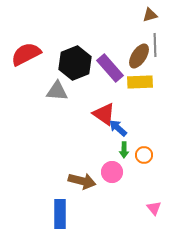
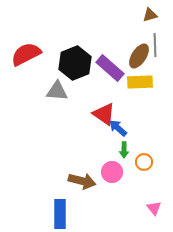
purple rectangle: rotated 8 degrees counterclockwise
orange circle: moved 7 px down
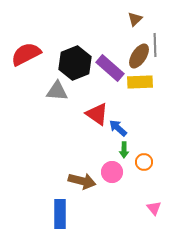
brown triangle: moved 15 px left, 4 px down; rotated 28 degrees counterclockwise
red triangle: moved 7 px left
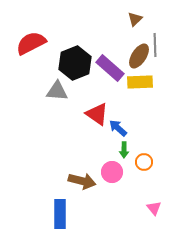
red semicircle: moved 5 px right, 11 px up
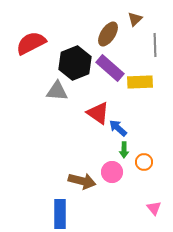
brown ellipse: moved 31 px left, 22 px up
red triangle: moved 1 px right, 1 px up
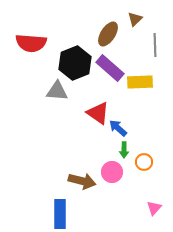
red semicircle: rotated 148 degrees counterclockwise
pink triangle: rotated 21 degrees clockwise
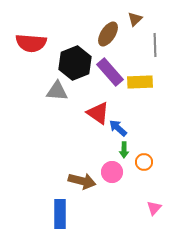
purple rectangle: moved 4 px down; rotated 8 degrees clockwise
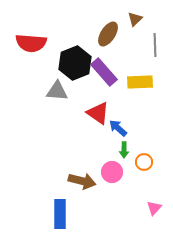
purple rectangle: moved 6 px left
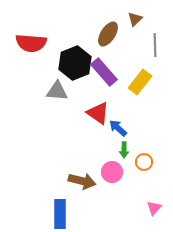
yellow rectangle: rotated 50 degrees counterclockwise
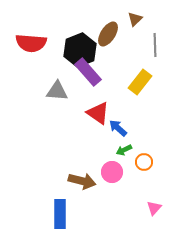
black hexagon: moved 5 px right, 13 px up
purple rectangle: moved 16 px left
green arrow: rotated 63 degrees clockwise
